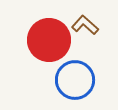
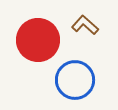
red circle: moved 11 px left
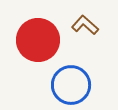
blue circle: moved 4 px left, 5 px down
